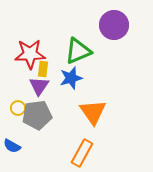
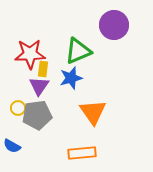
orange rectangle: rotated 56 degrees clockwise
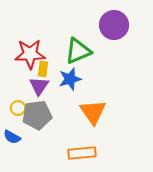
blue star: moved 1 px left, 1 px down
blue semicircle: moved 9 px up
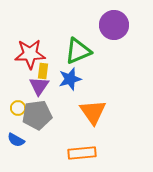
yellow rectangle: moved 2 px down
blue semicircle: moved 4 px right, 3 px down
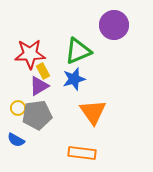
yellow rectangle: rotated 35 degrees counterclockwise
blue star: moved 4 px right
purple triangle: rotated 25 degrees clockwise
orange rectangle: rotated 12 degrees clockwise
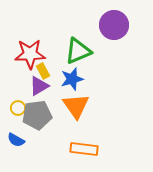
blue star: moved 2 px left
orange triangle: moved 17 px left, 6 px up
orange rectangle: moved 2 px right, 4 px up
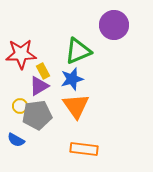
red star: moved 9 px left
yellow circle: moved 2 px right, 2 px up
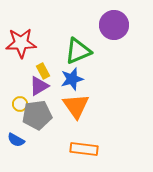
red star: moved 11 px up
yellow circle: moved 2 px up
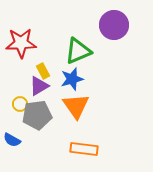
blue semicircle: moved 4 px left
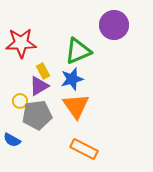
yellow circle: moved 3 px up
orange rectangle: rotated 20 degrees clockwise
